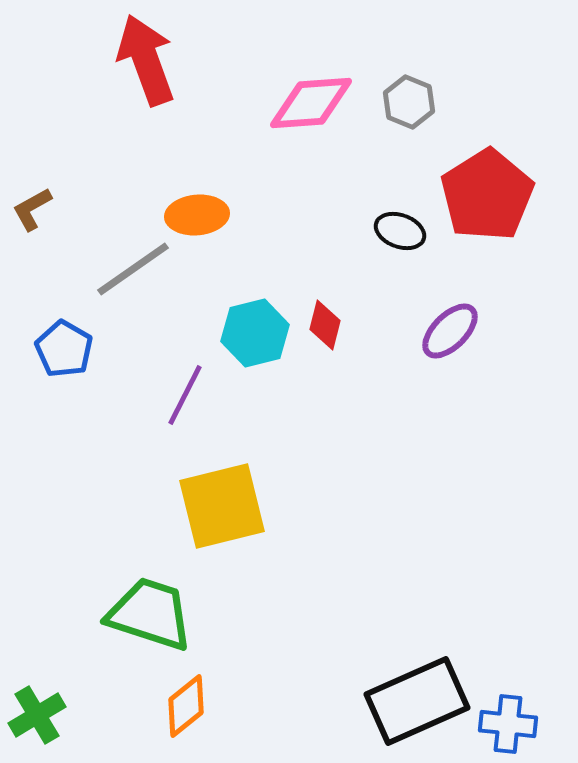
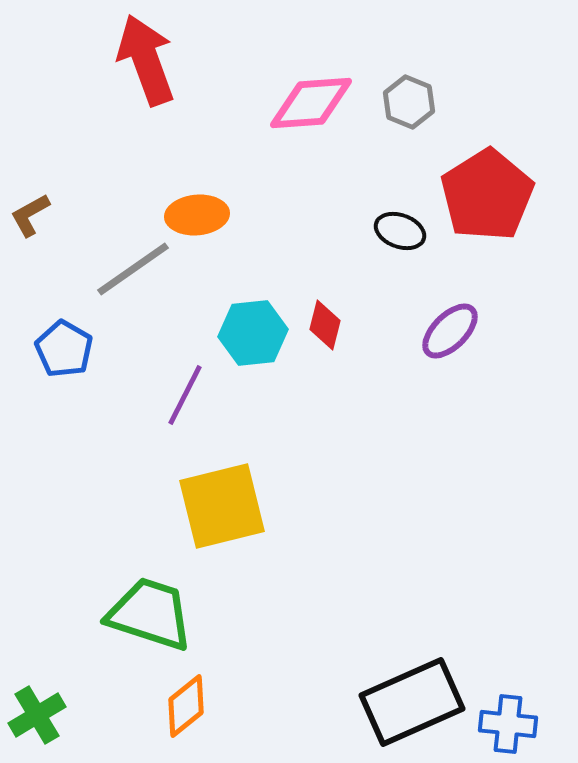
brown L-shape: moved 2 px left, 6 px down
cyan hexagon: moved 2 px left; rotated 8 degrees clockwise
black rectangle: moved 5 px left, 1 px down
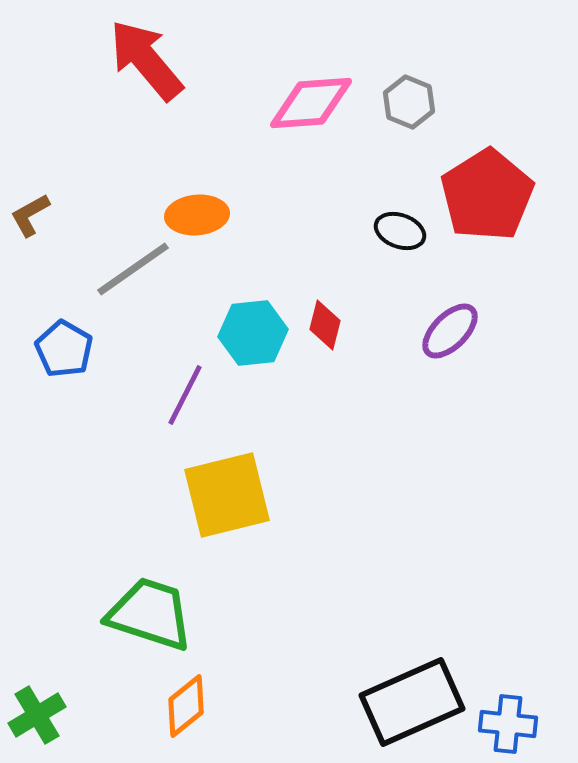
red arrow: rotated 20 degrees counterclockwise
yellow square: moved 5 px right, 11 px up
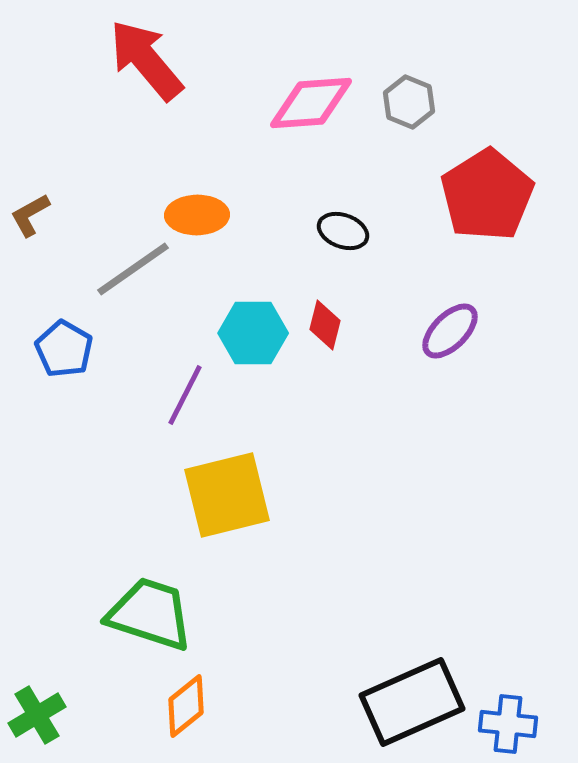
orange ellipse: rotated 4 degrees clockwise
black ellipse: moved 57 px left
cyan hexagon: rotated 6 degrees clockwise
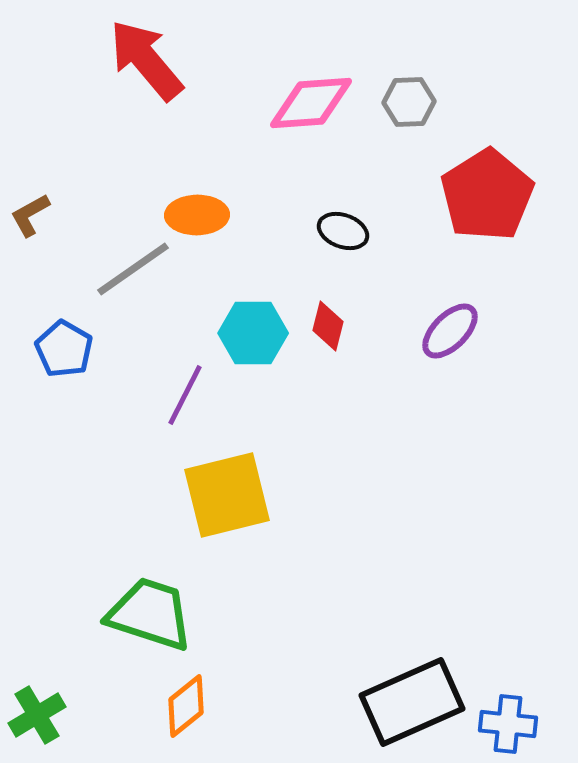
gray hexagon: rotated 24 degrees counterclockwise
red diamond: moved 3 px right, 1 px down
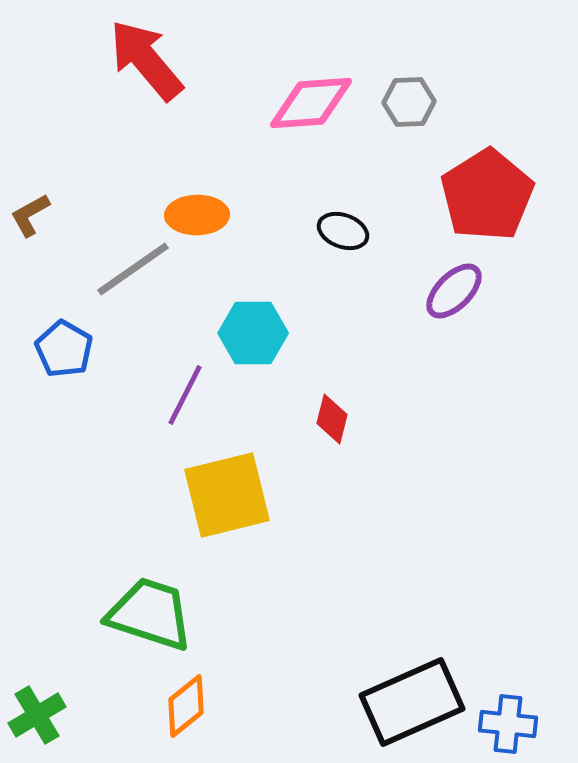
red diamond: moved 4 px right, 93 px down
purple ellipse: moved 4 px right, 40 px up
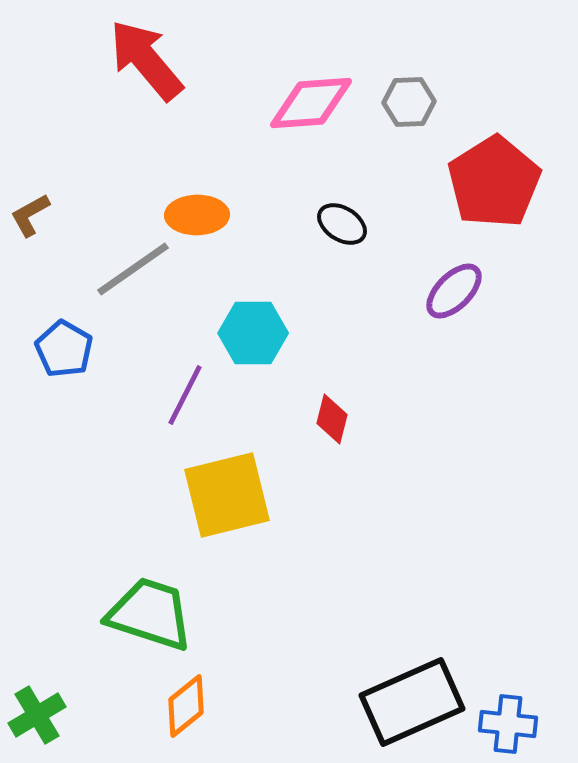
red pentagon: moved 7 px right, 13 px up
black ellipse: moved 1 px left, 7 px up; rotated 12 degrees clockwise
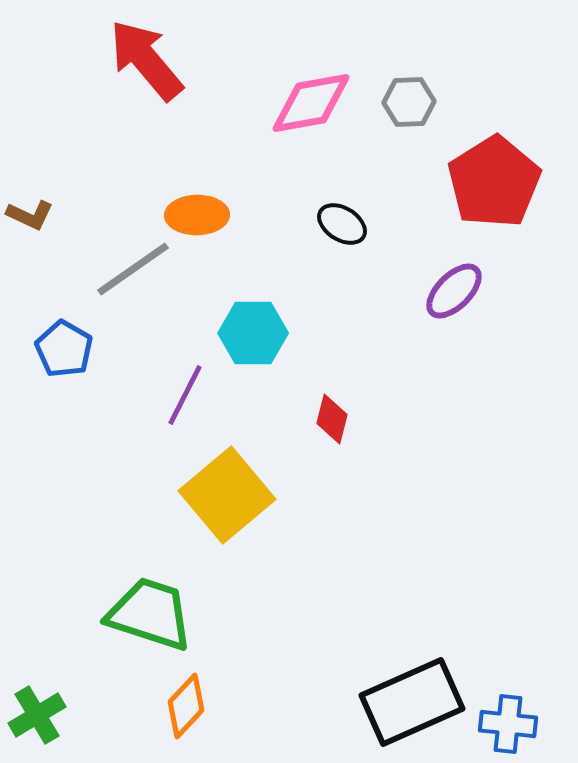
pink diamond: rotated 6 degrees counterclockwise
brown L-shape: rotated 126 degrees counterclockwise
yellow square: rotated 26 degrees counterclockwise
orange diamond: rotated 8 degrees counterclockwise
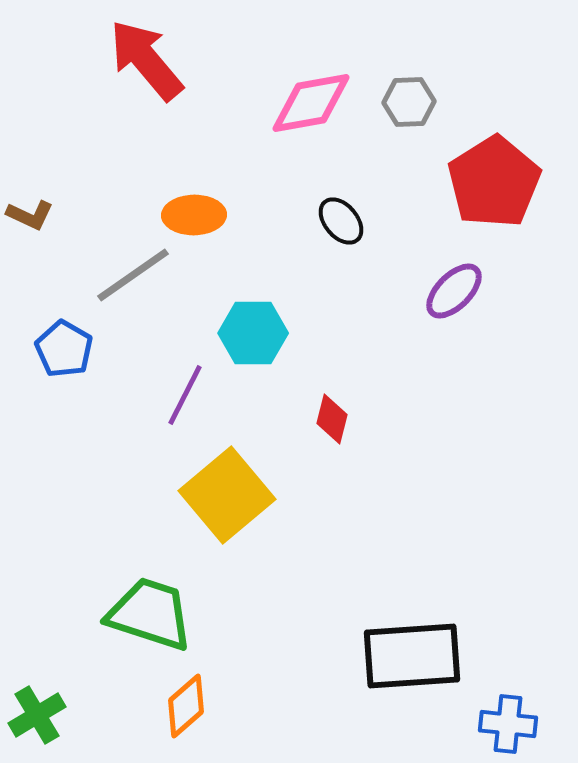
orange ellipse: moved 3 px left
black ellipse: moved 1 px left, 3 px up; rotated 18 degrees clockwise
gray line: moved 6 px down
black rectangle: moved 46 px up; rotated 20 degrees clockwise
orange diamond: rotated 6 degrees clockwise
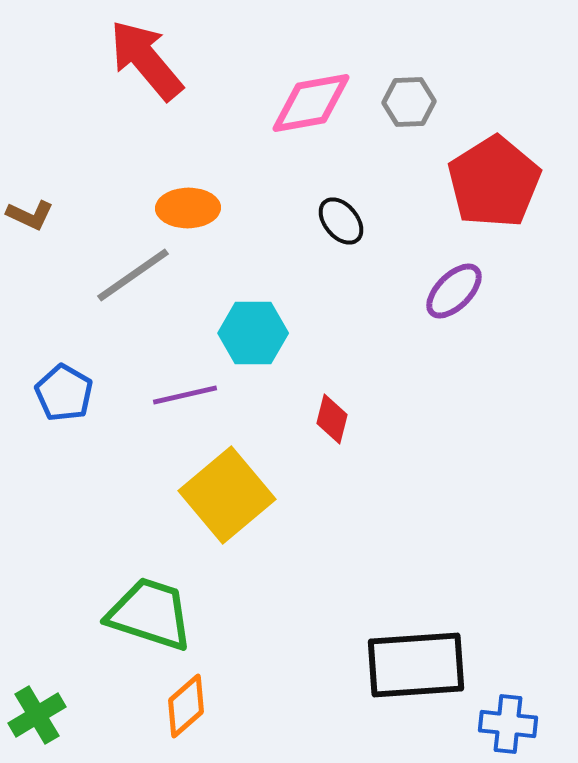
orange ellipse: moved 6 px left, 7 px up
blue pentagon: moved 44 px down
purple line: rotated 50 degrees clockwise
black rectangle: moved 4 px right, 9 px down
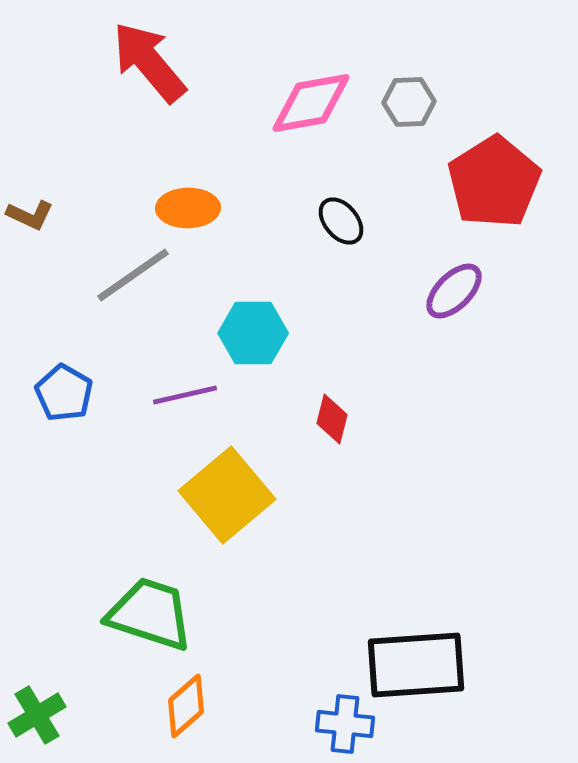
red arrow: moved 3 px right, 2 px down
blue cross: moved 163 px left
